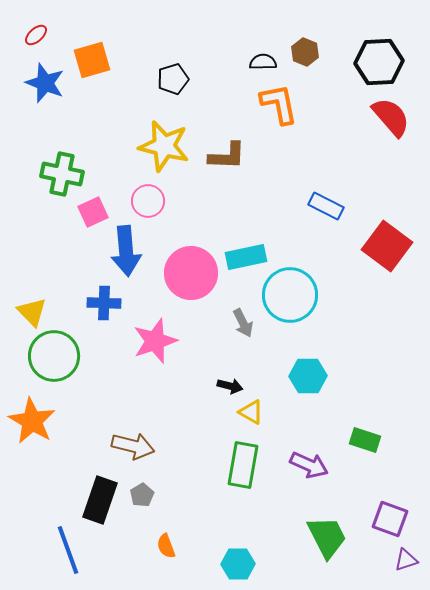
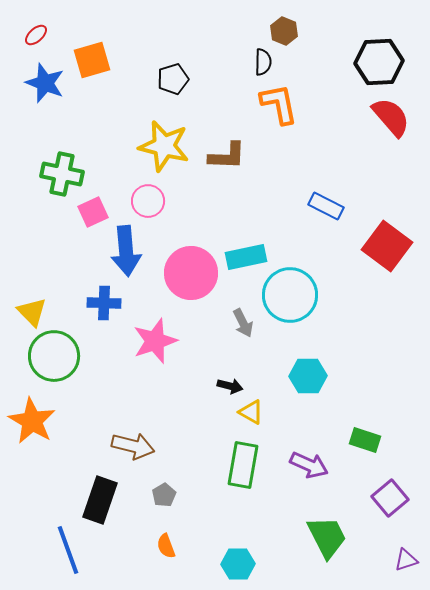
brown hexagon at (305, 52): moved 21 px left, 21 px up
black semicircle at (263, 62): rotated 92 degrees clockwise
gray pentagon at (142, 495): moved 22 px right
purple square at (390, 519): moved 21 px up; rotated 30 degrees clockwise
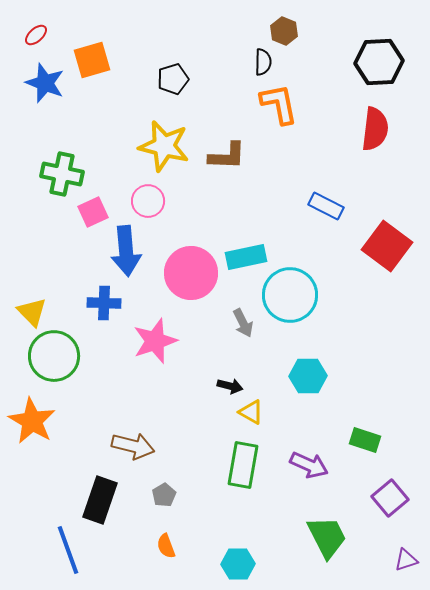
red semicircle at (391, 117): moved 16 px left, 12 px down; rotated 48 degrees clockwise
